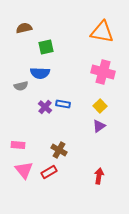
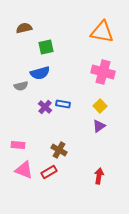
blue semicircle: rotated 18 degrees counterclockwise
pink triangle: rotated 30 degrees counterclockwise
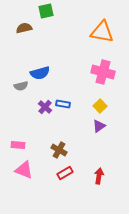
green square: moved 36 px up
red rectangle: moved 16 px right, 1 px down
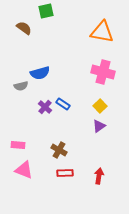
brown semicircle: rotated 49 degrees clockwise
blue rectangle: rotated 24 degrees clockwise
red rectangle: rotated 28 degrees clockwise
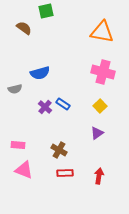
gray semicircle: moved 6 px left, 3 px down
purple triangle: moved 2 px left, 7 px down
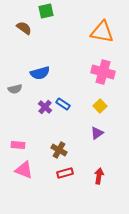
red rectangle: rotated 14 degrees counterclockwise
